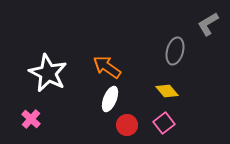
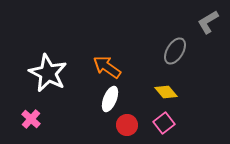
gray L-shape: moved 2 px up
gray ellipse: rotated 16 degrees clockwise
yellow diamond: moved 1 px left, 1 px down
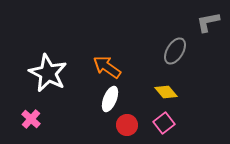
gray L-shape: rotated 20 degrees clockwise
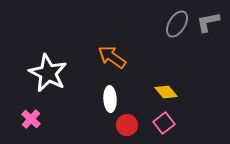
gray ellipse: moved 2 px right, 27 px up
orange arrow: moved 5 px right, 10 px up
white ellipse: rotated 25 degrees counterclockwise
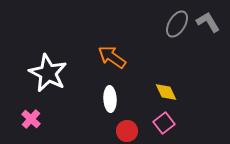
gray L-shape: rotated 70 degrees clockwise
yellow diamond: rotated 15 degrees clockwise
red circle: moved 6 px down
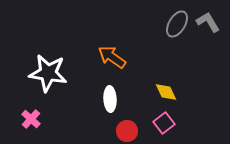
white star: rotated 18 degrees counterclockwise
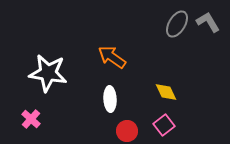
pink square: moved 2 px down
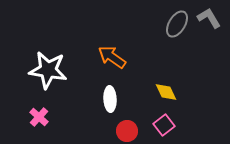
gray L-shape: moved 1 px right, 4 px up
white star: moved 3 px up
pink cross: moved 8 px right, 2 px up
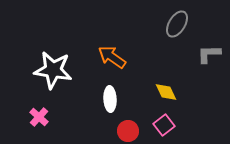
gray L-shape: moved 36 px down; rotated 60 degrees counterclockwise
white star: moved 5 px right
red circle: moved 1 px right
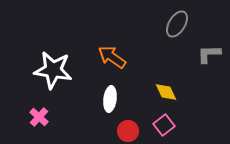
white ellipse: rotated 10 degrees clockwise
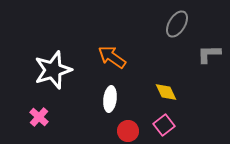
white star: rotated 27 degrees counterclockwise
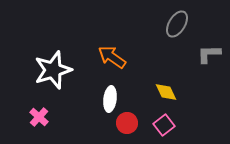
red circle: moved 1 px left, 8 px up
